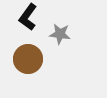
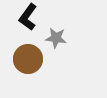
gray star: moved 4 px left, 4 px down
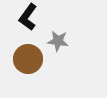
gray star: moved 2 px right, 3 px down
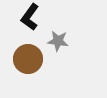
black L-shape: moved 2 px right
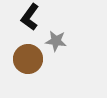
gray star: moved 2 px left
